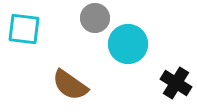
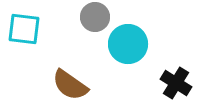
gray circle: moved 1 px up
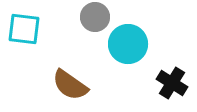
black cross: moved 4 px left
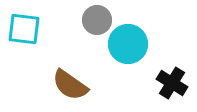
gray circle: moved 2 px right, 3 px down
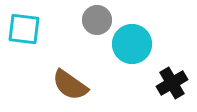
cyan circle: moved 4 px right
black cross: rotated 28 degrees clockwise
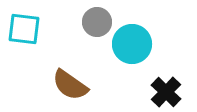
gray circle: moved 2 px down
black cross: moved 6 px left, 9 px down; rotated 16 degrees counterclockwise
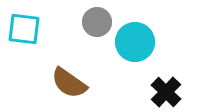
cyan circle: moved 3 px right, 2 px up
brown semicircle: moved 1 px left, 2 px up
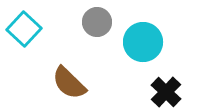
cyan square: rotated 36 degrees clockwise
cyan circle: moved 8 px right
brown semicircle: rotated 9 degrees clockwise
